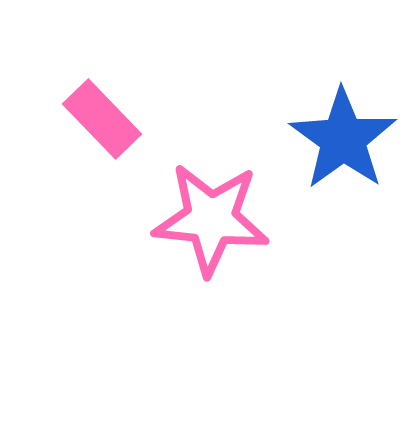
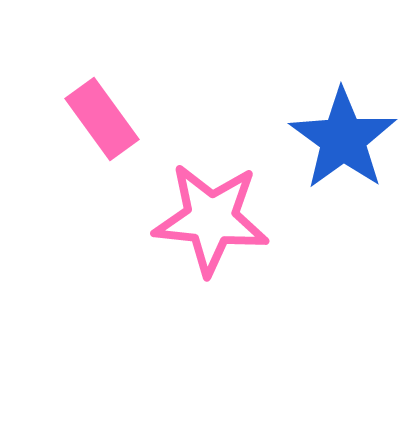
pink rectangle: rotated 8 degrees clockwise
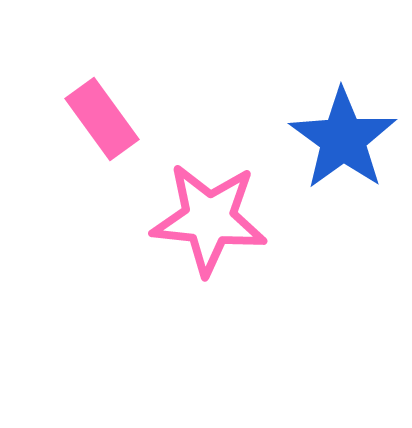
pink star: moved 2 px left
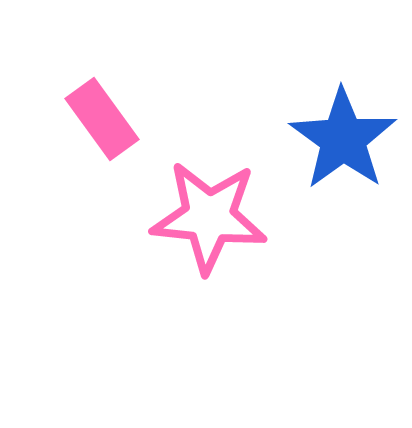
pink star: moved 2 px up
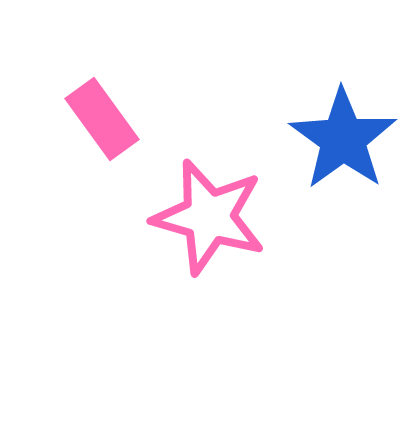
pink star: rotated 10 degrees clockwise
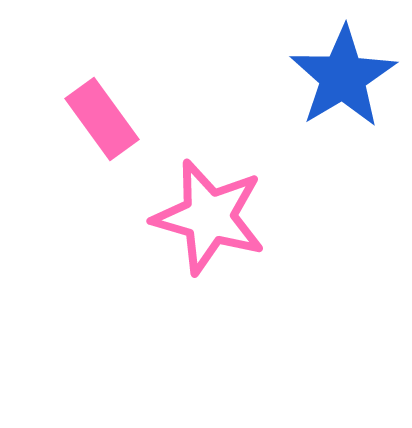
blue star: moved 62 px up; rotated 5 degrees clockwise
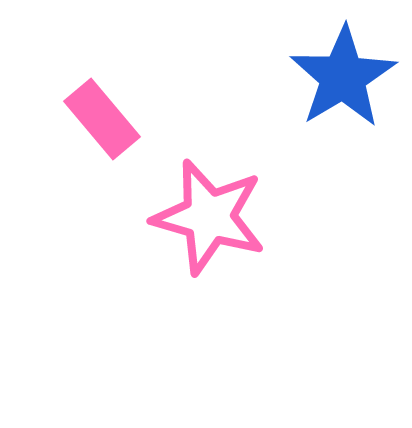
pink rectangle: rotated 4 degrees counterclockwise
